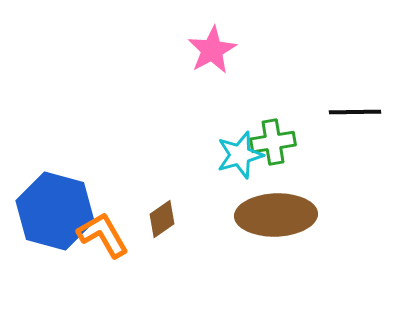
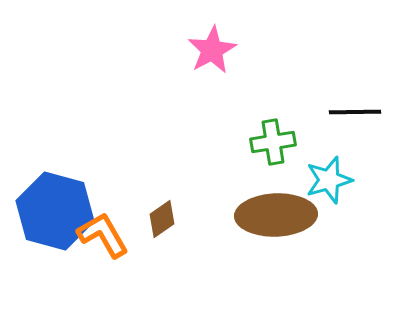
cyan star: moved 89 px right, 25 px down
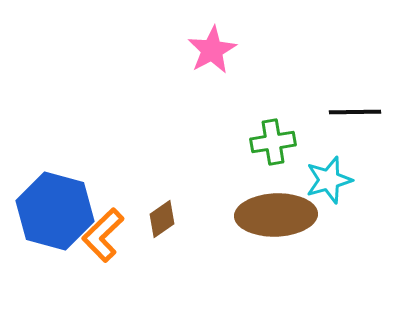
orange L-shape: rotated 104 degrees counterclockwise
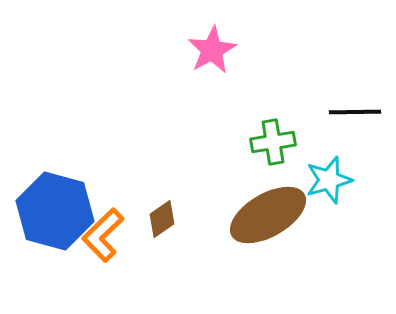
brown ellipse: moved 8 px left; rotated 28 degrees counterclockwise
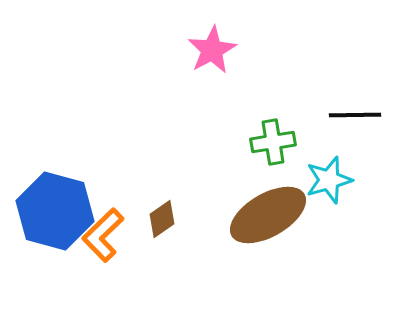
black line: moved 3 px down
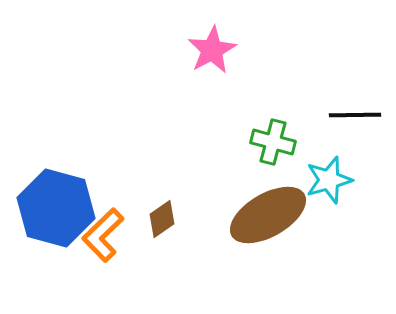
green cross: rotated 24 degrees clockwise
blue hexagon: moved 1 px right, 3 px up
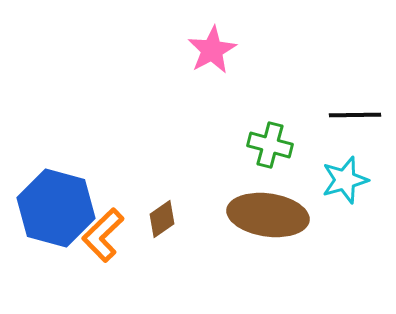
green cross: moved 3 px left, 3 px down
cyan star: moved 16 px right
brown ellipse: rotated 38 degrees clockwise
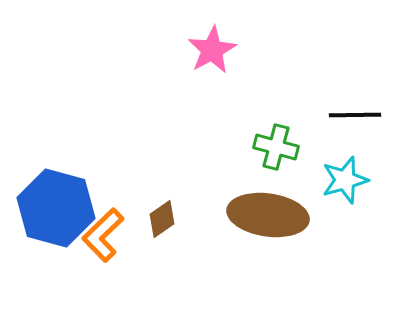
green cross: moved 6 px right, 2 px down
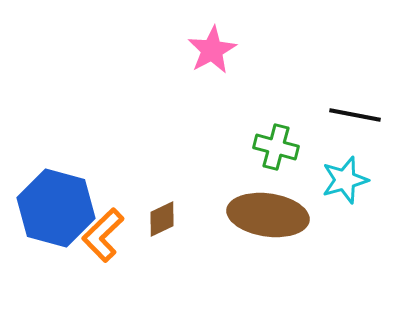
black line: rotated 12 degrees clockwise
brown diamond: rotated 9 degrees clockwise
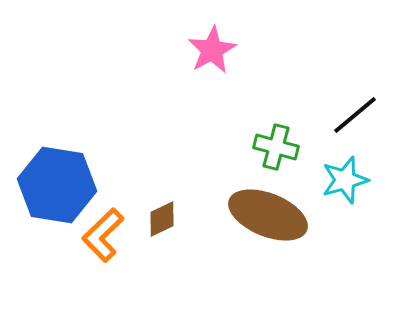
black line: rotated 51 degrees counterclockwise
blue hexagon: moved 1 px right, 23 px up; rotated 6 degrees counterclockwise
brown ellipse: rotated 14 degrees clockwise
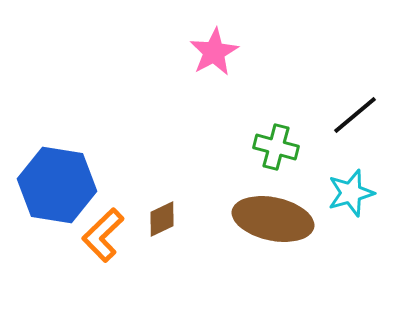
pink star: moved 2 px right, 2 px down
cyan star: moved 6 px right, 13 px down
brown ellipse: moved 5 px right, 4 px down; rotated 10 degrees counterclockwise
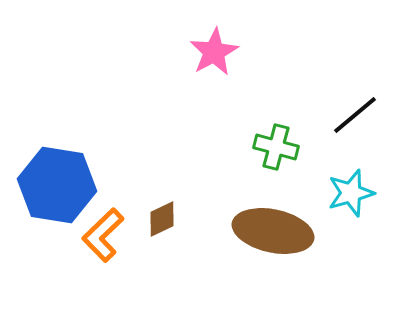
brown ellipse: moved 12 px down
